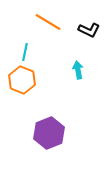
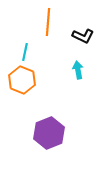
orange line: rotated 64 degrees clockwise
black L-shape: moved 6 px left, 6 px down
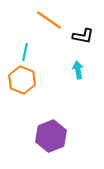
orange line: moved 1 px right, 2 px up; rotated 60 degrees counterclockwise
black L-shape: rotated 15 degrees counterclockwise
purple hexagon: moved 2 px right, 3 px down
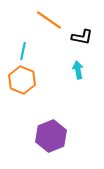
black L-shape: moved 1 px left, 1 px down
cyan line: moved 2 px left, 1 px up
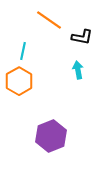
orange hexagon: moved 3 px left, 1 px down; rotated 8 degrees clockwise
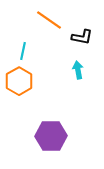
purple hexagon: rotated 20 degrees clockwise
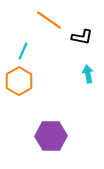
cyan line: rotated 12 degrees clockwise
cyan arrow: moved 10 px right, 4 px down
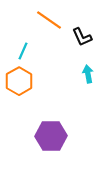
black L-shape: rotated 55 degrees clockwise
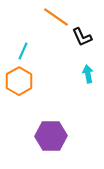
orange line: moved 7 px right, 3 px up
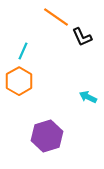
cyan arrow: moved 23 px down; rotated 54 degrees counterclockwise
purple hexagon: moved 4 px left; rotated 16 degrees counterclockwise
